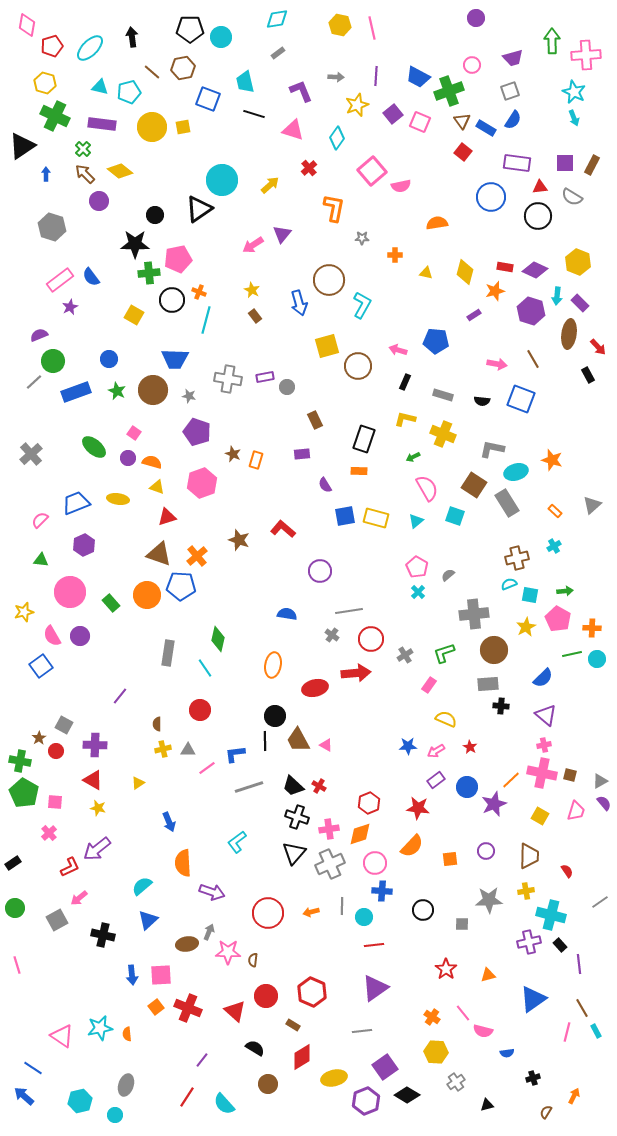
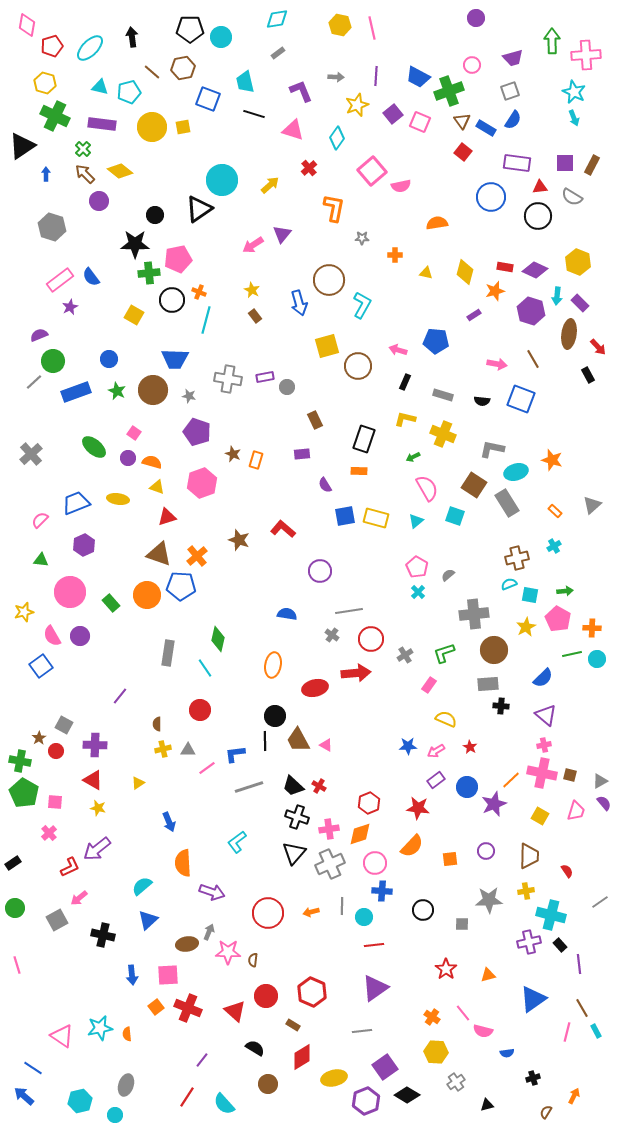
pink square at (161, 975): moved 7 px right
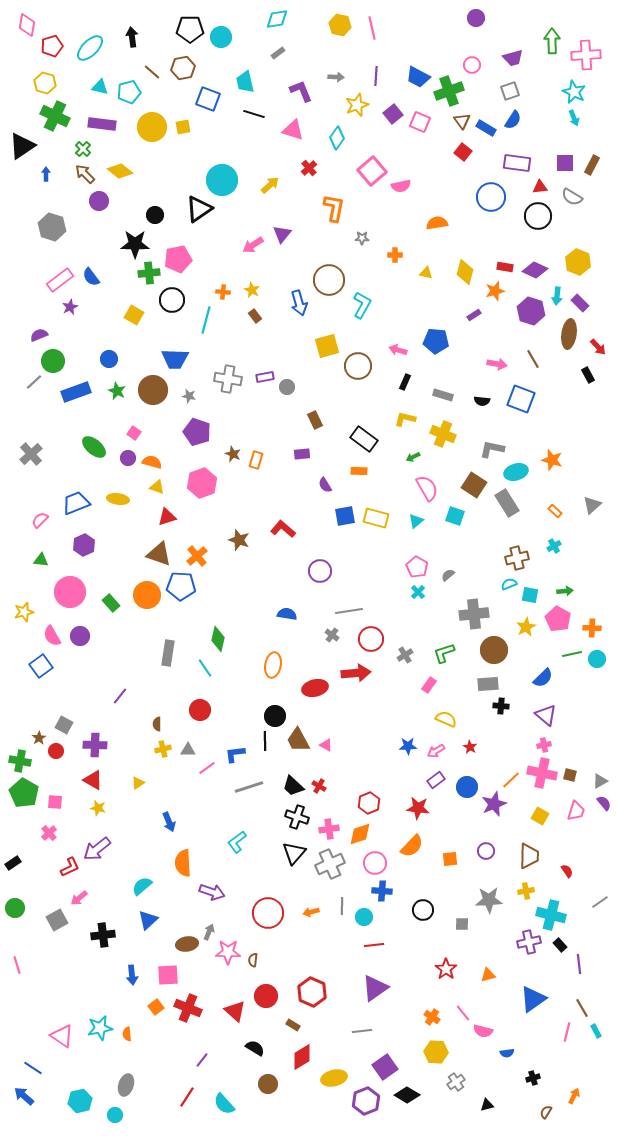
orange cross at (199, 292): moved 24 px right; rotated 16 degrees counterclockwise
black rectangle at (364, 439): rotated 72 degrees counterclockwise
black cross at (103, 935): rotated 20 degrees counterclockwise
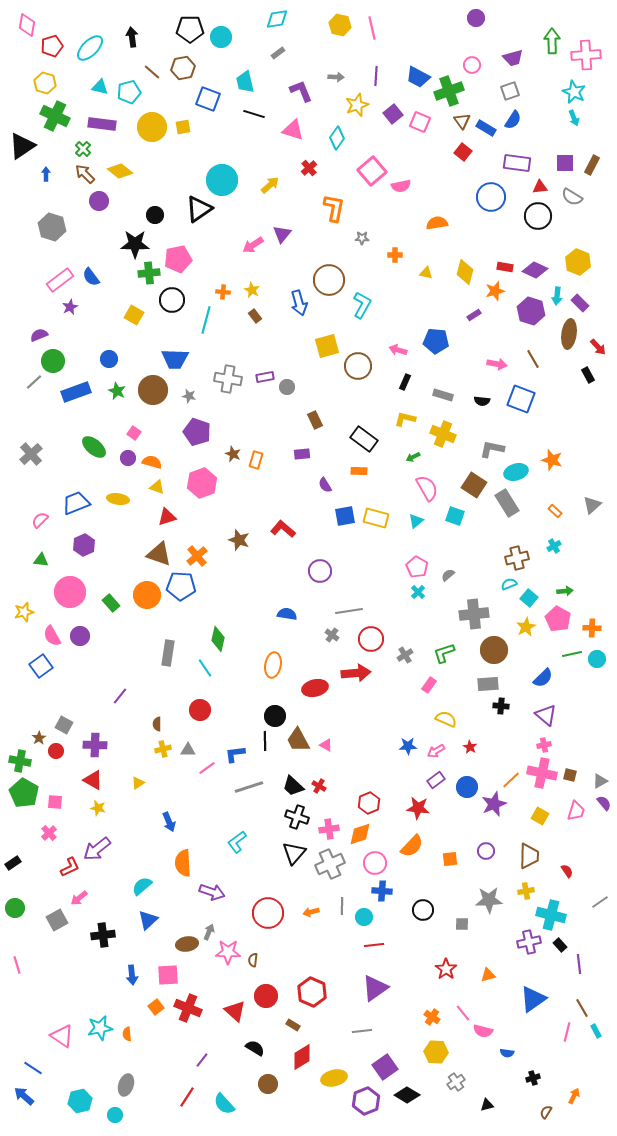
cyan square at (530, 595): moved 1 px left, 3 px down; rotated 30 degrees clockwise
blue semicircle at (507, 1053): rotated 16 degrees clockwise
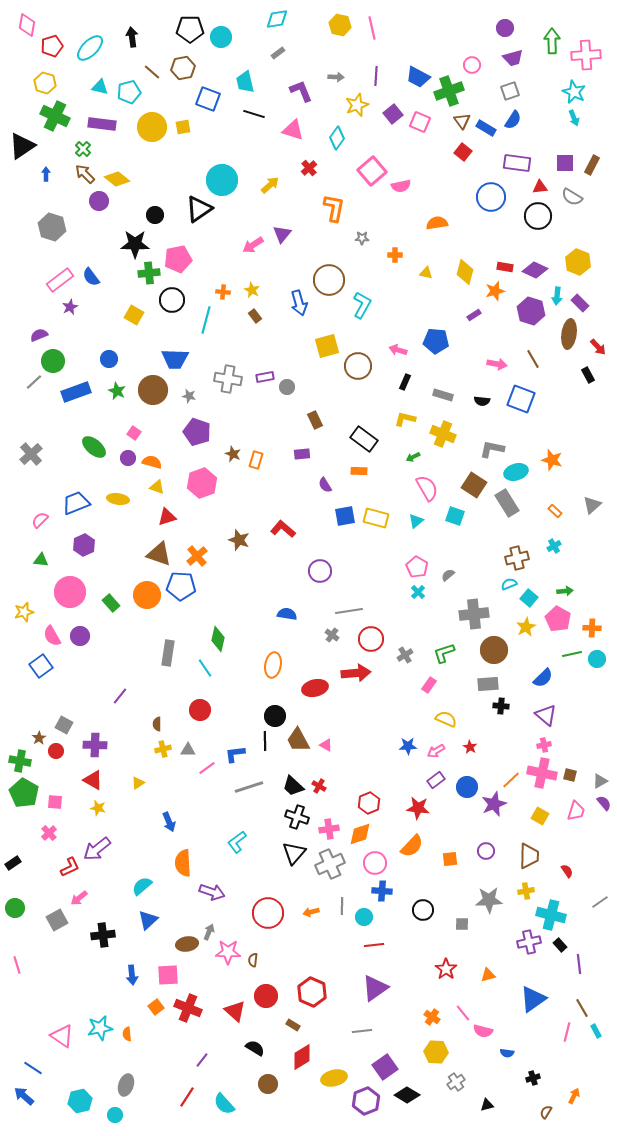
purple circle at (476, 18): moved 29 px right, 10 px down
yellow diamond at (120, 171): moved 3 px left, 8 px down
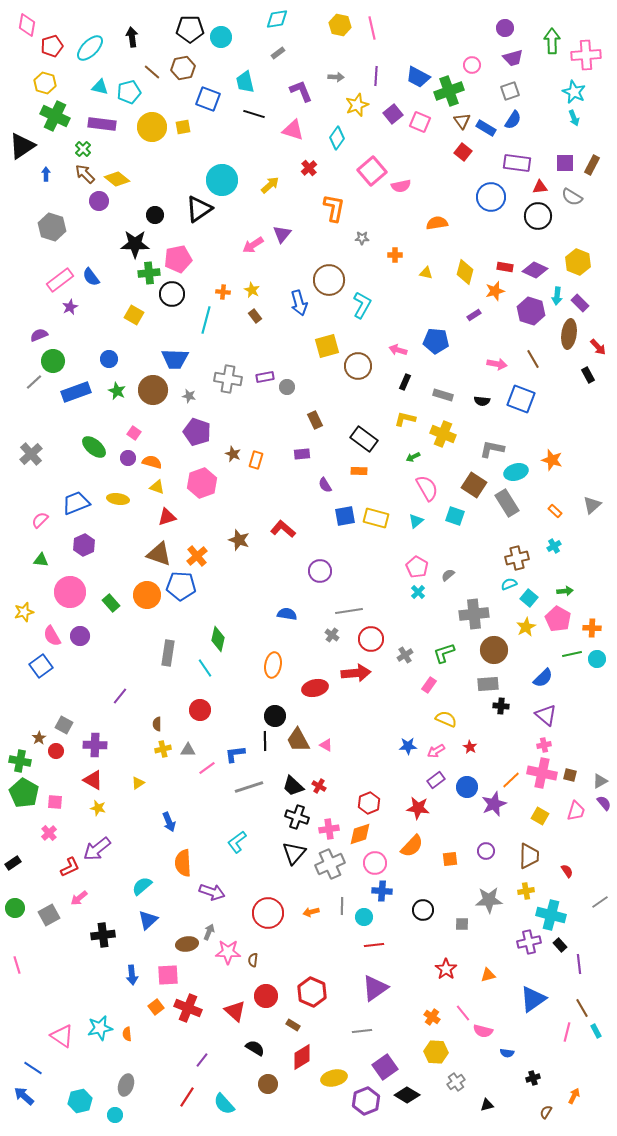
black circle at (172, 300): moved 6 px up
gray square at (57, 920): moved 8 px left, 5 px up
